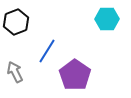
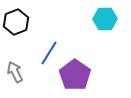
cyan hexagon: moved 2 px left
blue line: moved 2 px right, 2 px down
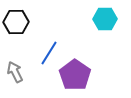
black hexagon: rotated 20 degrees clockwise
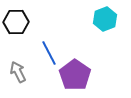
cyan hexagon: rotated 20 degrees counterclockwise
blue line: rotated 60 degrees counterclockwise
gray arrow: moved 3 px right
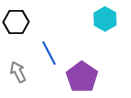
cyan hexagon: rotated 10 degrees counterclockwise
purple pentagon: moved 7 px right, 2 px down
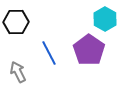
purple pentagon: moved 7 px right, 27 px up
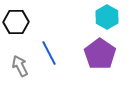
cyan hexagon: moved 2 px right, 2 px up
purple pentagon: moved 11 px right, 4 px down
gray arrow: moved 2 px right, 6 px up
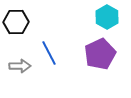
purple pentagon: rotated 12 degrees clockwise
gray arrow: rotated 115 degrees clockwise
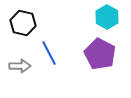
black hexagon: moved 7 px right, 1 px down; rotated 15 degrees clockwise
purple pentagon: rotated 20 degrees counterclockwise
